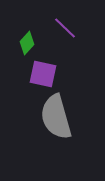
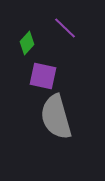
purple square: moved 2 px down
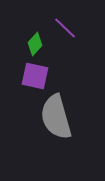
green diamond: moved 8 px right, 1 px down
purple square: moved 8 px left
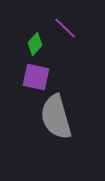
purple square: moved 1 px right, 1 px down
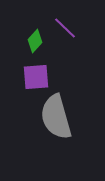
green diamond: moved 3 px up
purple square: rotated 16 degrees counterclockwise
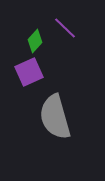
purple square: moved 7 px left, 5 px up; rotated 20 degrees counterclockwise
gray semicircle: moved 1 px left
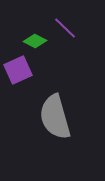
green diamond: rotated 75 degrees clockwise
purple square: moved 11 px left, 2 px up
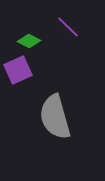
purple line: moved 3 px right, 1 px up
green diamond: moved 6 px left
